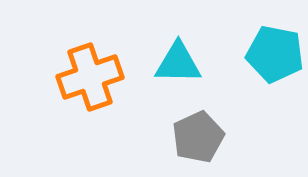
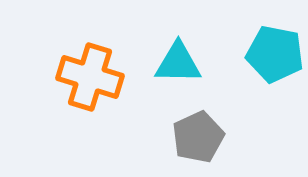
orange cross: rotated 36 degrees clockwise
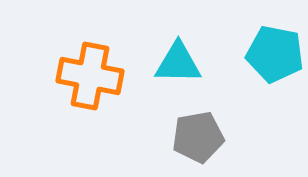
orange cross: moved 1 px up; rotated 6 degrees counterclockwise
gray pentagon: rotated 15 degrees clockwise
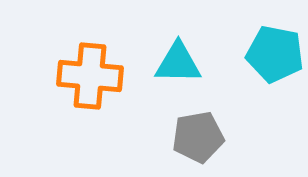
orange cross: rotated 6 degrees counterclockwise
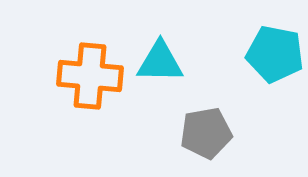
cyan triangle: moved 18 px left, 1 px up
gray pentagon: moved 8 px right, 4 px up
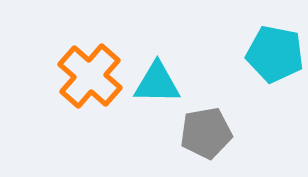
cyan triangle: moved 3 px left, 21 px down
orange cross: rotated 36 degrees clockwise
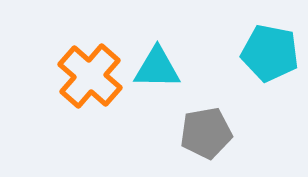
cyan pentagon: moved 5 px left, 1 px up
cyan triangle: moved 15 px up
